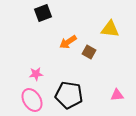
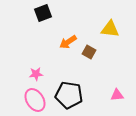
pink ellipse: moved 3 px right
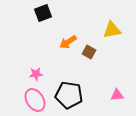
yellow triangle: moved 2 px right, 1 px down; rotated 18 degrees counterclockwise
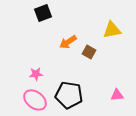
pink ellipse: rotated 20 degrees counterclockwise
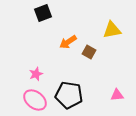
pink star: rotated 16 degrees counterclockwise
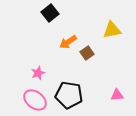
black square: moved 7 px right; rotated 18 degrees counterclockwise
brown square: moved 2 px left, 1 px down; rotated 24 degrees clockwise
pink star: moved 2 px right, 1 px up
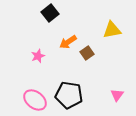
pink star: moved 17 px up
pink triangle: rotated 48 degrees counterclockwise
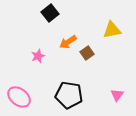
pink ellipse: moved 16 px left, 3 px up
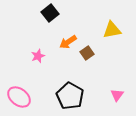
black pentagon: moved 1 px right, 1 px down; rotated 20 degrees clockwise
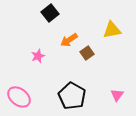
orange arrow: moved 1 px right, 2 px up
black pentagon: moved 2 px right
